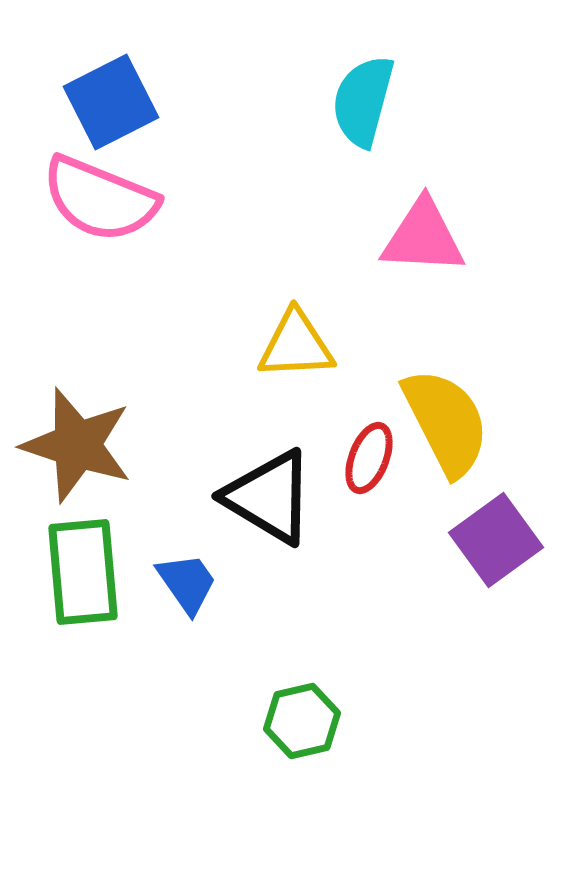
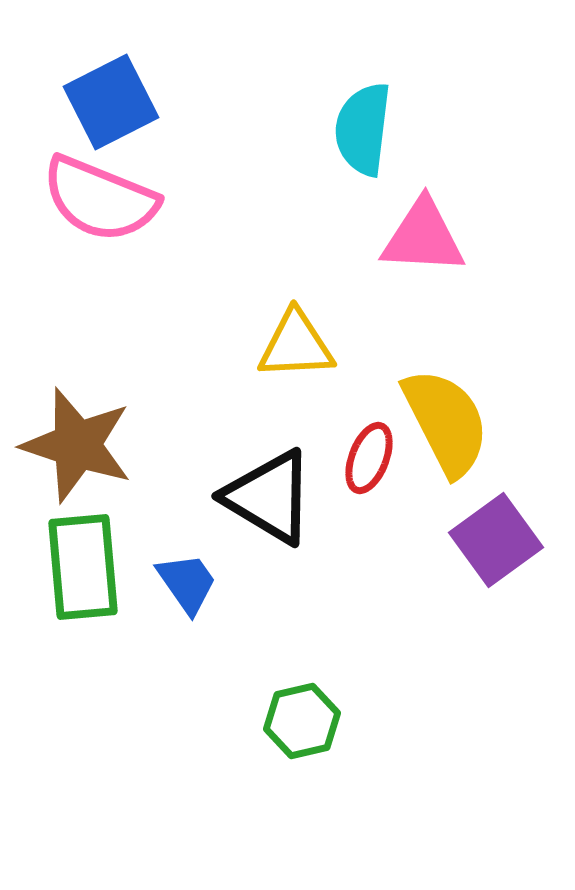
cyan semicircle: moved 28 px down; rotated 8 degrees counterclockwise
green rectangle: moved 5 px up
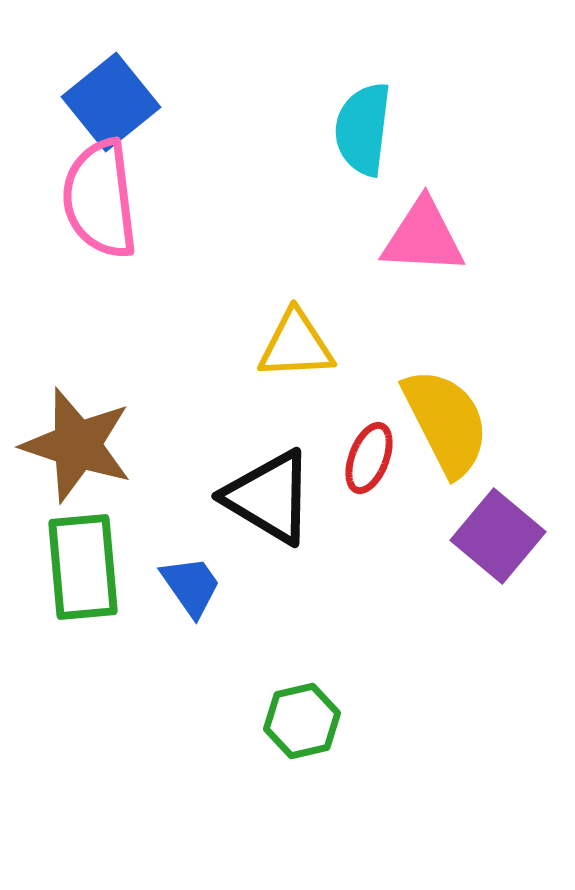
blue square: rotated 12 degrees counterclockwise
pink semicircle: rotated 61 degrees clockwise
purple square: moved 2 px right, 4 px up; rotated 14 degrees counterclockwise
blue trapezoid: moved 4 px right, 3 px down
